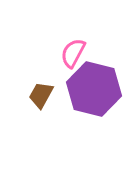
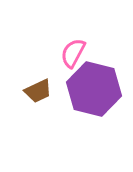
brown trapezoid: moved 3 px left, 4 px up; rotated 144 degrees counterclockwise
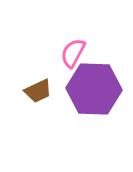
purple hexagon: rotated 12 degrees counterclockwise
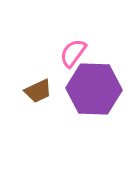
pink semicircle: rotated 8 degrees clockwise
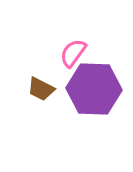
brown trapezoid: moved 3 px right, 2 px up; rotated 52 degrees clockwise
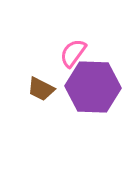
purple hexagon: moved 1 px left, 2 px up
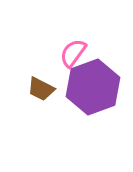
purple hexagon: rotated 22 degrees counterclockwise
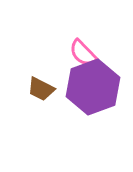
pink semicircle: moved 10 px right; rotated 80 degrees counterclockwise
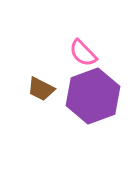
purple hexagon: moved 9 px down
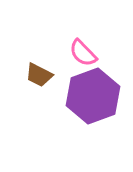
brown trapezoid: moved 2 px left, 14 px up
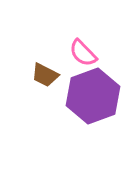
brown trapezoid: moved 6 px right
